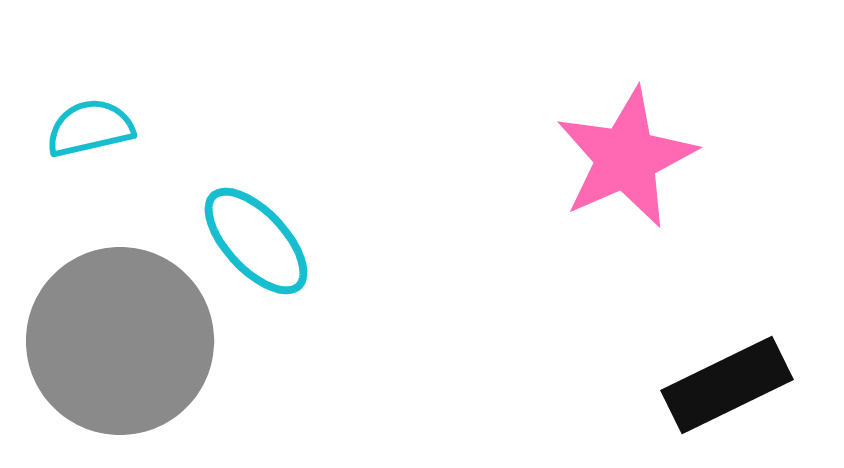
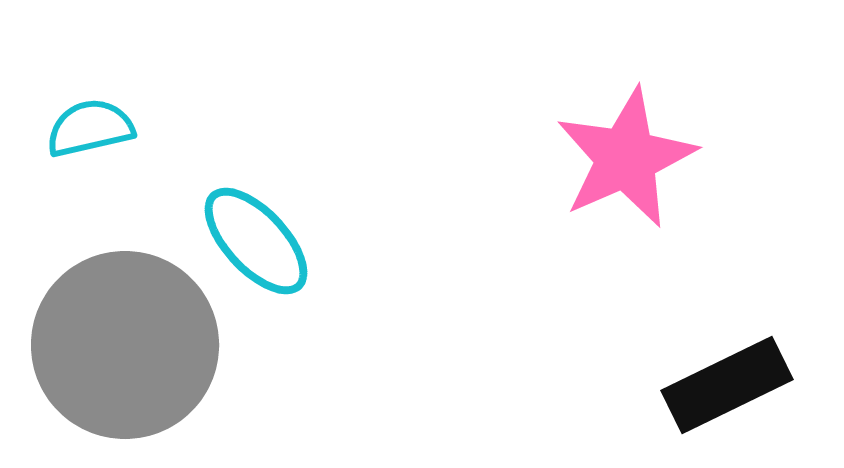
gray circle: moved 5 px right, 4 px down
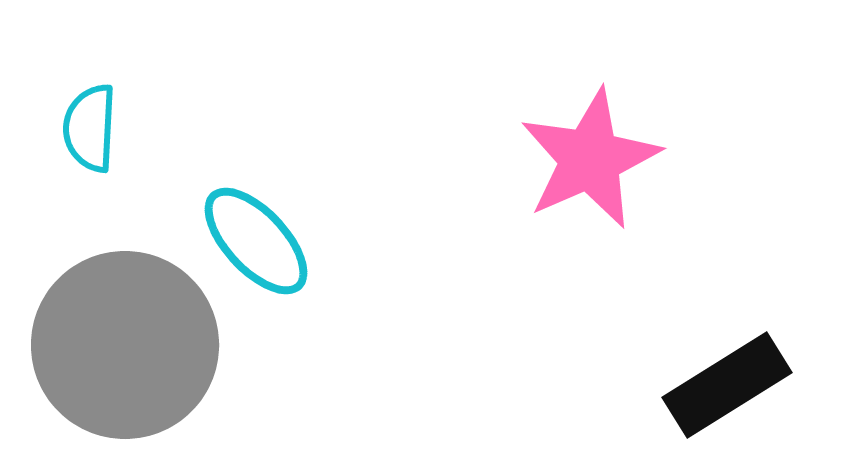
cyan semicircle: rotated 74 degrees counterclockwise
pink star: moved 36 px left, 1 px down
black rectangle: rotated 6 degrees counterclockwise
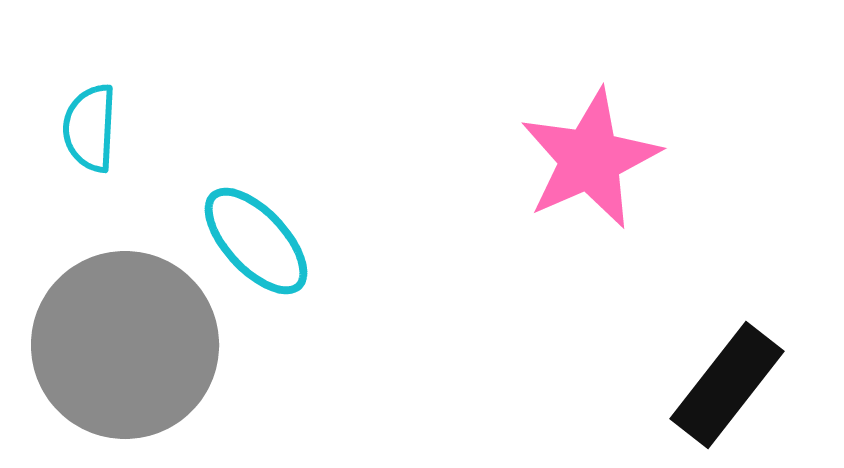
black rectangle: rotated 20 degrees counterclockwise
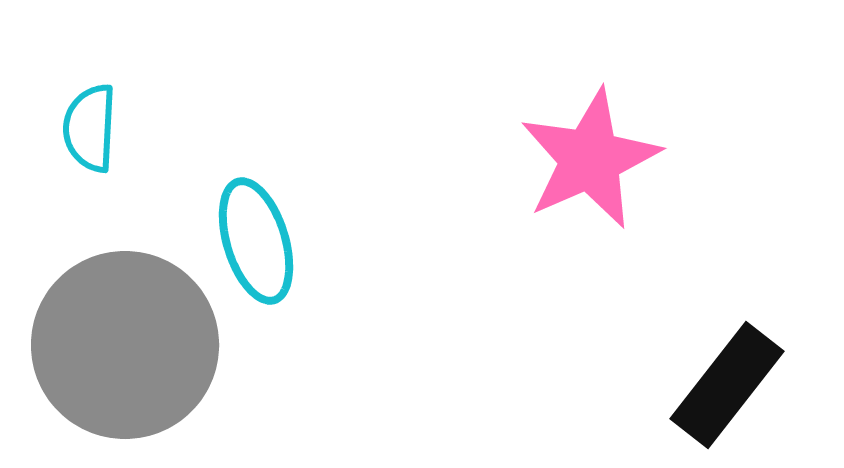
cyan ellipse: rotated 26 degrees clockwise
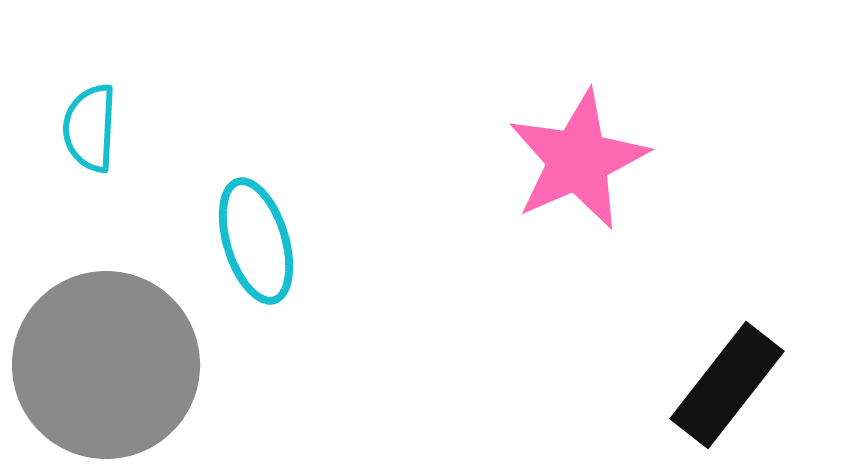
pink star: moved 12 px left, 1 px down
gray circle: moved 19 px left, 20 px down
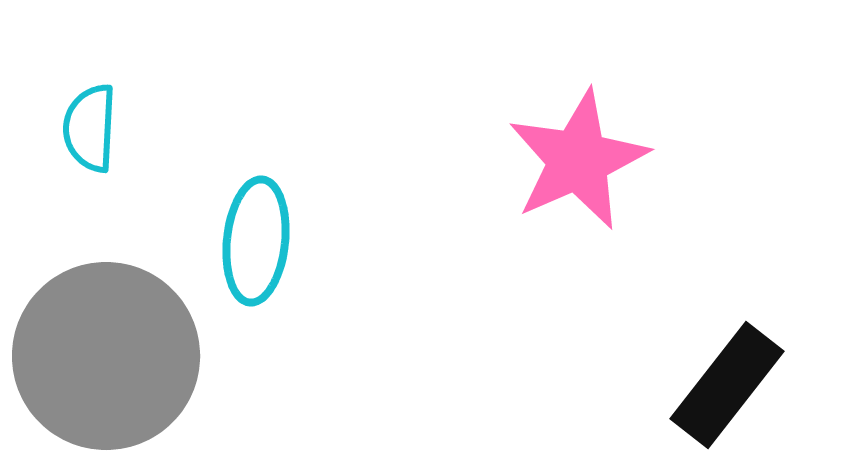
cyan ellipse: rotated 23 degrees clockwise
gray circle: moved 9 px up
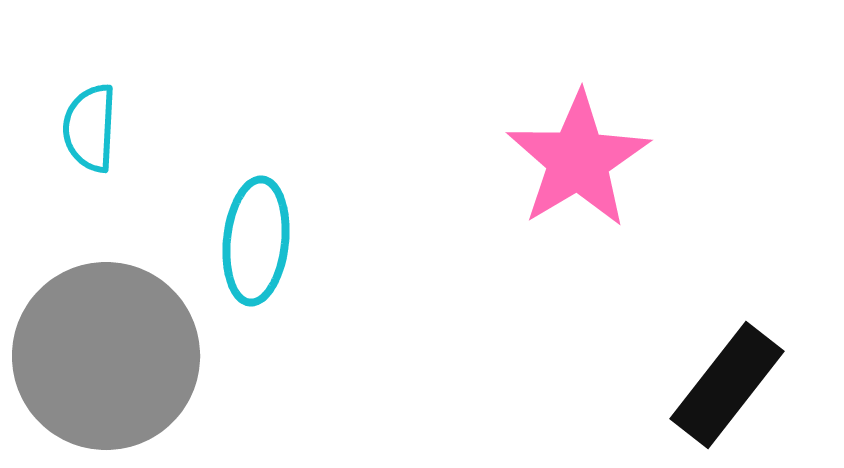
pink star: rotated 7 degrees counterclockwise
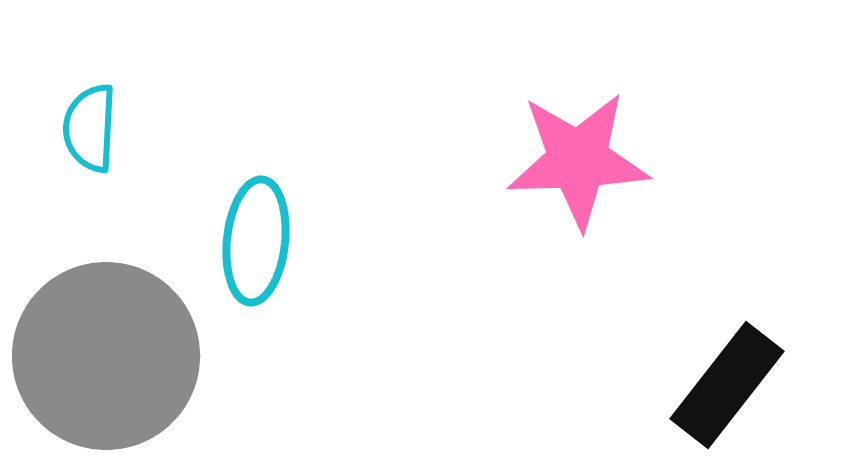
pink star: rotated 29 degrees clockwise
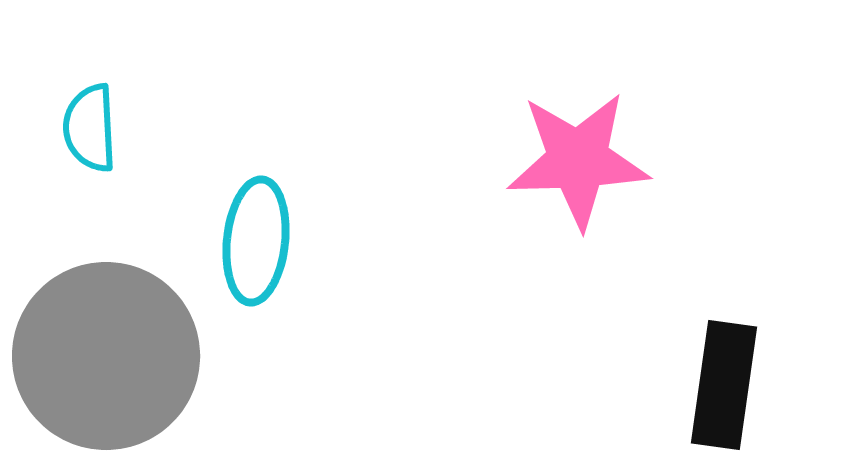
cyan semicircle: rotated 6 degrees counterclockwise
black rectangle: moved 3 px left; rotated 30 degrees counterclockwise
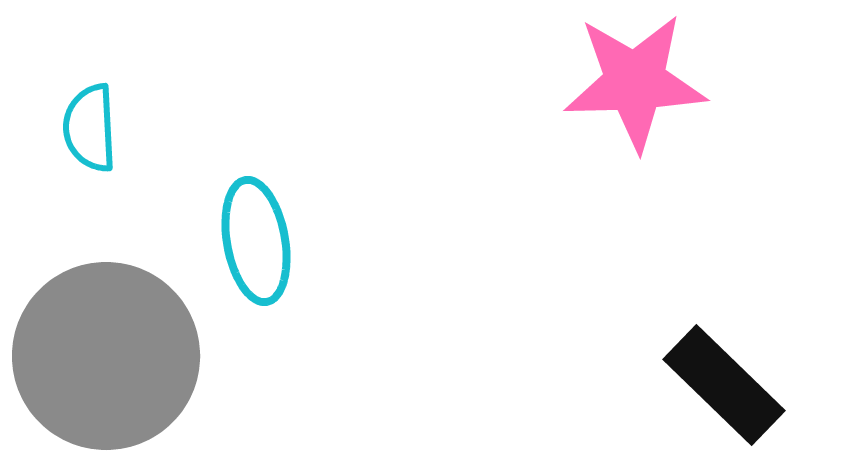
pink star: moved 57 px right, 78 px up
cyan ellipse: rotated 16 degrees counterclockwise
black rectangle: rotated 54 degrees counterclockwise
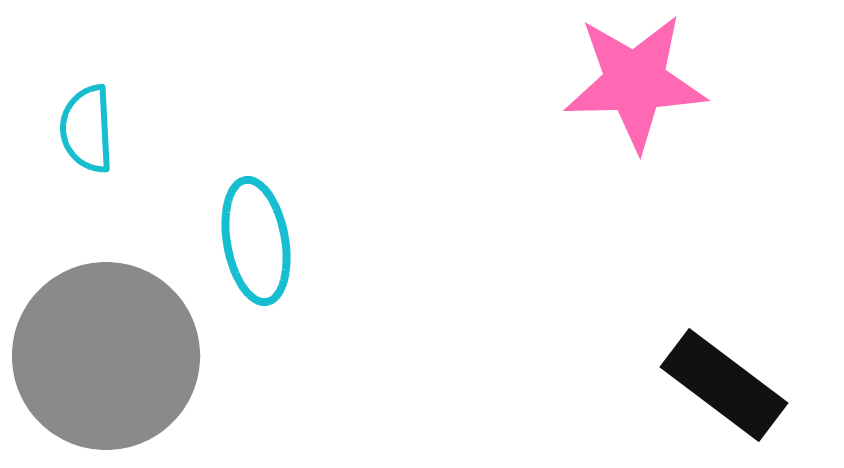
cyan semicircle: moved 3 px left, 1 px down
black rectangle: rotated 7 degrees counterclockwise
